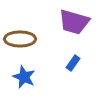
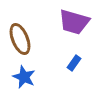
brown ellipse: rotated 68 degrees clockwise
blue rectangle: moved 1 px right
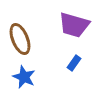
purple trapezoid: moved 3 px down
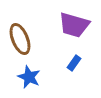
blue star: moved 5 px right
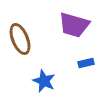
blue rectangle: moved 12 px right; rotated 42 degrees clockwise
blue star: moved 15 px right, 4 px down
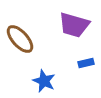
brown ellipse: rotated 20 degrees counterclockwise
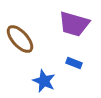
purple trapezoid: moved 1 px up
blue rectangle: moved 12 px left; rotated 35 degrees clockwise
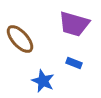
blue star: moved 1 px left
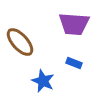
purple trapezoid: rotated 12 degrees counterclockwise
brown ellipse: moved 3 px down
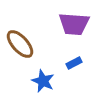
brown ellipse: moved 2 px down
blue rectangle: rotated 49 degrees counterclockwise
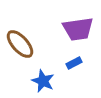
purple trapezoid: moved 4 px right, 5 px down; rotated 12 degrees counterclockwise
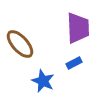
purple trapezoid: moved 1 px up; rotated 84 degrees counterclockwise
